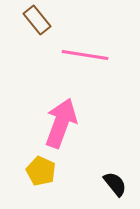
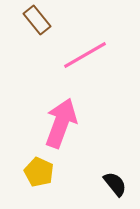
pink line: rotated 39 degrees counterclockwise
yellow pentagon: moved 2 px left, 1 px down
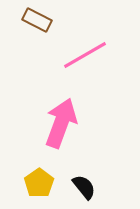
brown rectangle: rotated 24 degrees counterclockwise
yellow pentagon: moved 11 px down; rotated 12 degrees clockwise
black semicircle: moved 31 px left, 3 px down
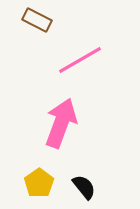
pink line: moved 5 px left, 5 px down
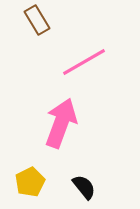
brown rectangle: rotated 32 degrees clockwise
pink line: moved 4 px right, 2 px down
yellow pentagon: moved 9 px left, 1 px up; rotated 8 degrees clockwise
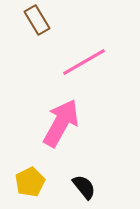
pink arrow: rotated 9 degrees clockwise
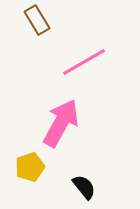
yellow pentagon: moved 15 px up; rotated 8 degrees clockwise
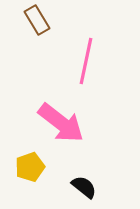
pink line: moved 2 px right, 1 px up; rotated 48 degrees counterclockwise
pink arrow: rotated 99 degrees clockwise
black semicircle: rotated 12 degrees counterclockwise
